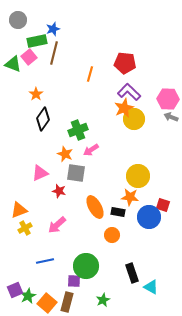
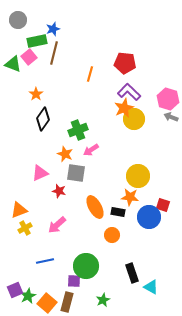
pink hexagon at (168, 99): rotated 15 degrees clockwise
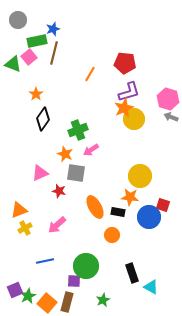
orange line at (90, 74): rotated 14 degrees clockwise
purple L-shape at (129, 92): rotated 120 degrees clockwise
yellow circle at (138, 176): moved 2 px right
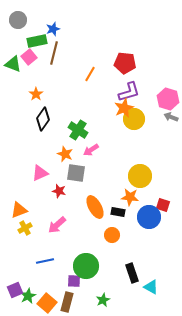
green cross at (78, 130): rotated 36 degrees counterclockwise
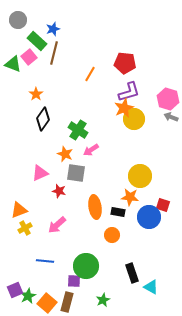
green rectangle at (37, 41): rotated 54 degrees clockwise
orange ellipse at (95, 207): rotated 20 degrees clockwise
blue line at (45, 261): rotated 18 degrees clockwise
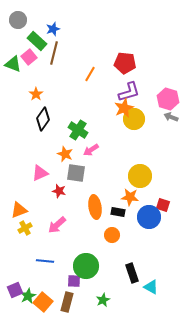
orange square at (47, 303): moved 4 px left, 1 px up
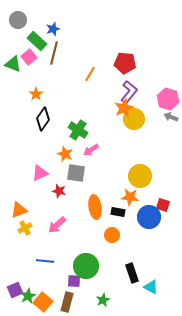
purple L-shape at (129, 92): rotated 35 degrees counterclockwise
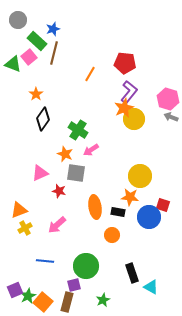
purple square at (74, 281): moved 4 px down; rotated 16 degrees counterclockwise
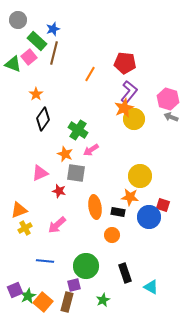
black rectangle at (132, 273): moved 7 px left
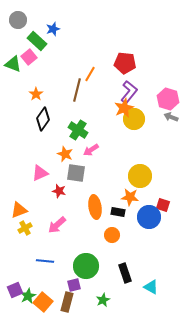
brown line at (54, 53): moved 23 px right, 37 px down
